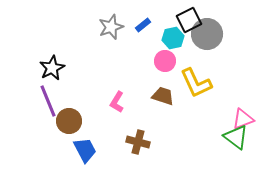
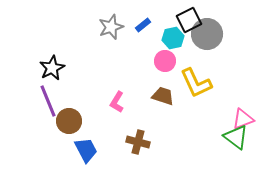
blue trapezoid: moved 1 px right
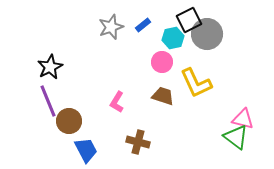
pink circle: moved 3 px left, 1 px down
black star: moved 2 px left, 1 px up
pink triangle: rotated 35 degrees clockwise
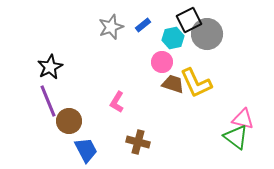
brown trapezoid: moved 10 px right, 12 px up
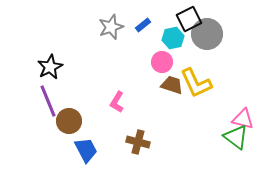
black square: moved 1 px up
brown trapezoid: moved 1 px left, 1 px down
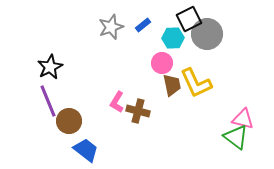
cyan hexagon: rotated 10 degrees clockwise
pink circle: moved 1 px down
brown trapezoid: rotated 60 degrees clockwise
brown cross: moved 31 px up
blue trapezoid: rotated 24 degrees counterclockwise
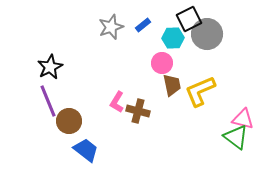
yellow L-shape: moved 4 px right, 8 px down; rotated 92 degrees clockwise
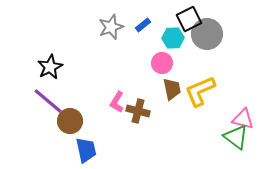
brown trapezoid: moved 4 px down
purple line: rotated 28 degrees counterclockwise
brown circle: moved 1 px right
blue trapezoid: rotated 40 degrees clockwise
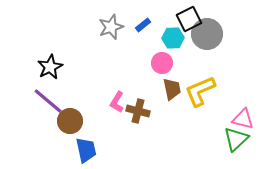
green triangle: moved 2 px down; rotated 40 degrees clockwise
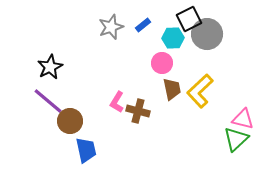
yellow L-shape: rotated 20 degrees counterclockwise
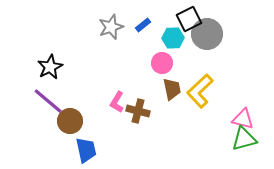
green triangle: moved 8 px right; rotated 28 degrees clockwise
